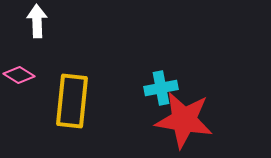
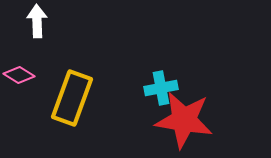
yellow rectangle: moved 3 px up; rotated 14 degrees clockwise
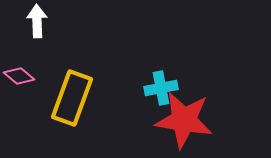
pink diamond: moved 1 px down; rotated 8 degrees clockwise
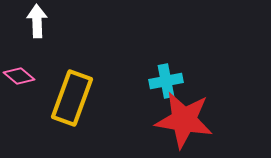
cyan cross: moved 5 px right, 7 px up
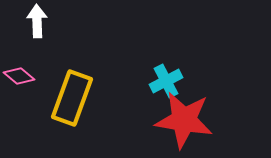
cyan cross: rotated 16 degrees counterclockwise
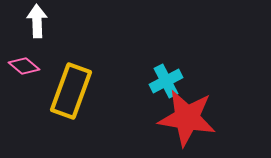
pink diamond: moved 5 px right, 10 px up
yellow rectangle: moved 1 px left, 7 px up
red star: moved 3 px right, 2 px up
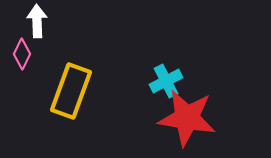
pink diamond: moved 2 px left, 12 px up; rotated 76 degrees clockwise
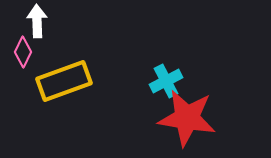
pink diamond: moved 1 px right, 2 px up
yellow rectangle: moved 7 px left, 10 px up; rotated 50 degrees clockwise
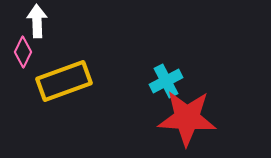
red star: rotated 6 degrees counterclockwise
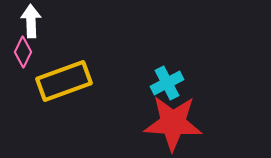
white arrow: moved 6 px left
cyan cross: moved 1 px right, 2 px down
red star: moved 14 px left, 5 px down
